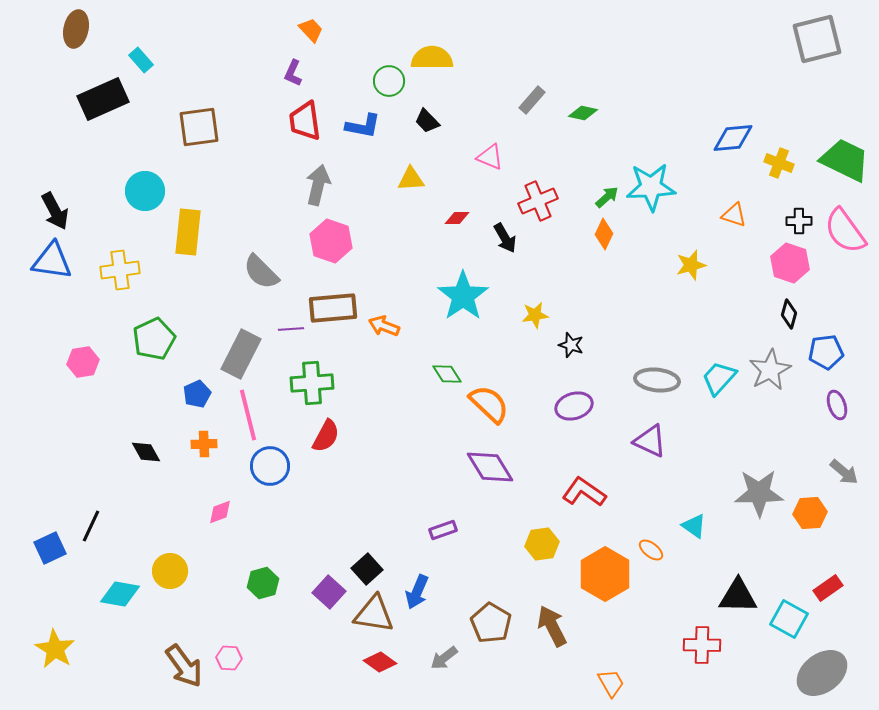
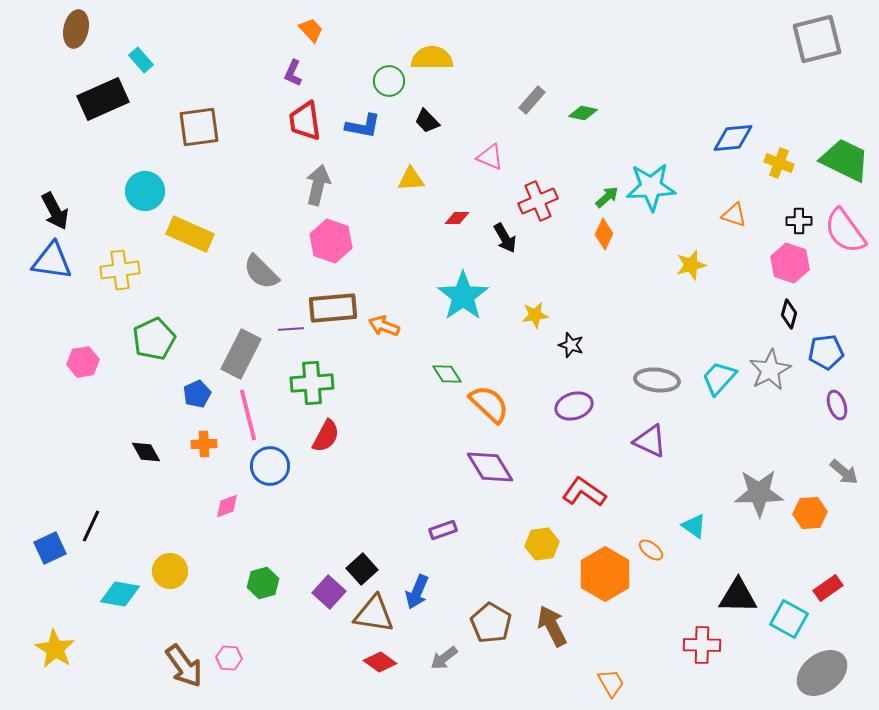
yellow rectangle at (188, 232): moved 2 px right, 2 px down; rotated 72 degrees counterclockwise
pink diamond at (220, 512): moved 7 px right, 6 px up
black square at (367, 569): moved 5 px left
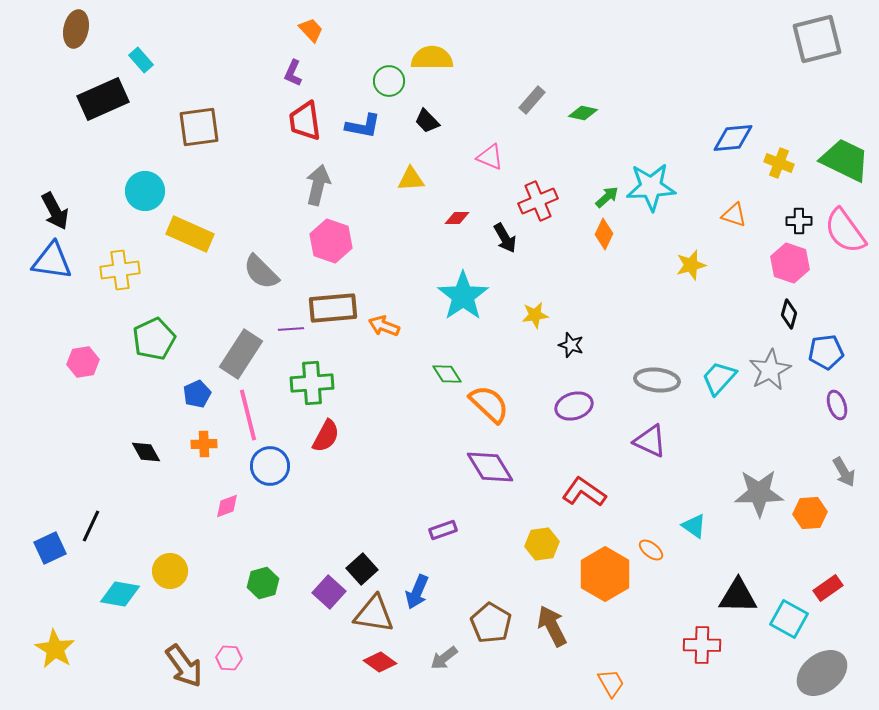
gray rectangle at (241, 354): rotated 6 degrees clockwise
gray arrow at (844, 472): rotated 20 degrees clockwise
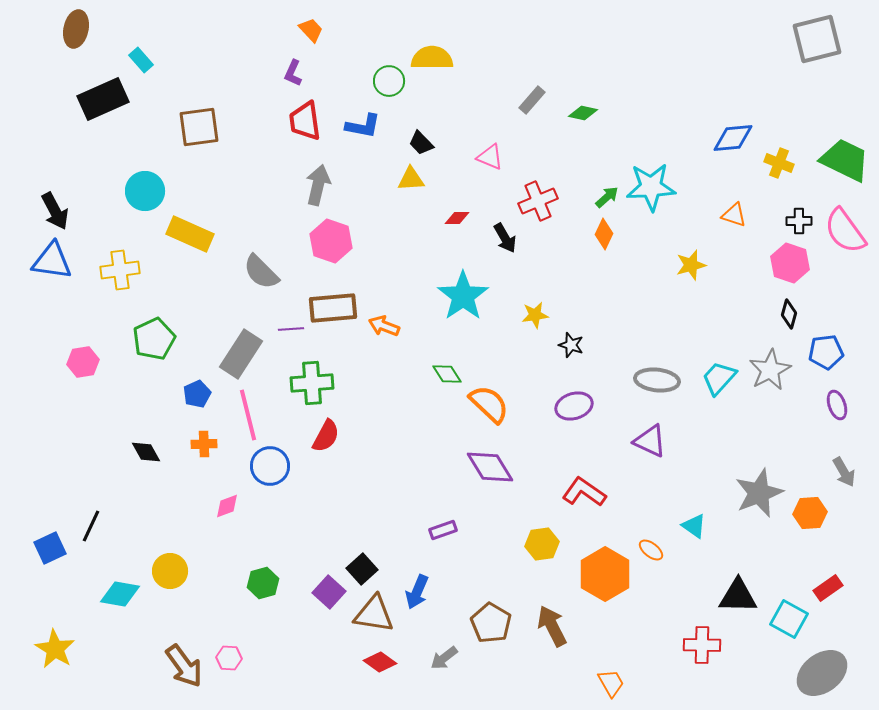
black trapezoid at (427, 121): moved 6 px left, 22 px down
gray star at (759, 493): rotated 21 degrees counterclockwise
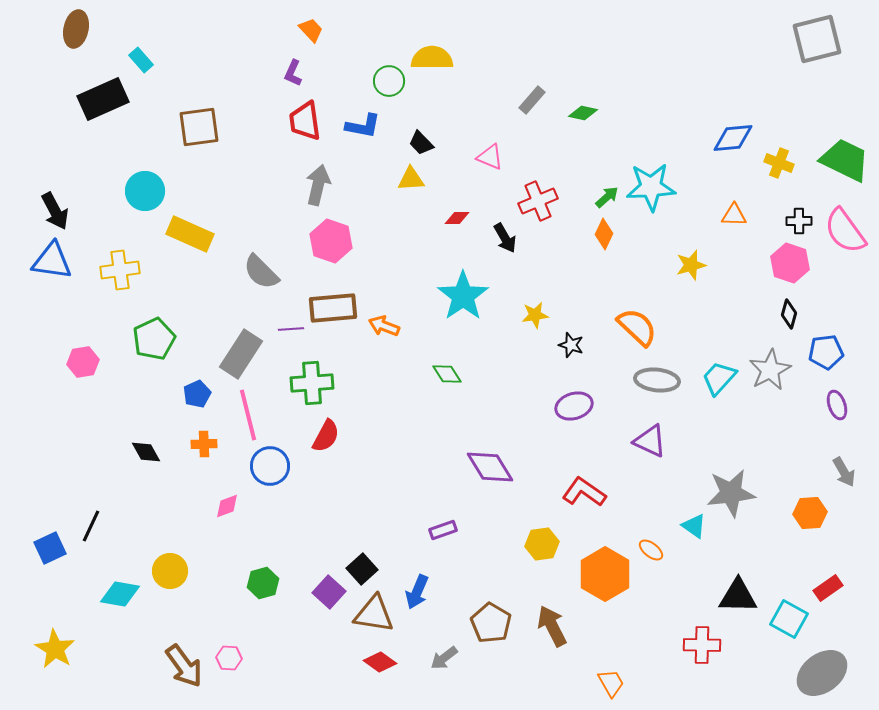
orange triangle at (734, 215): rotated 16 degrees counterclockwise
orange semicircle at (489, 404): moved 148 px right, 77 px up
gray star at (759, 493): moved 28 px left; rotated 15 degrees clockwise
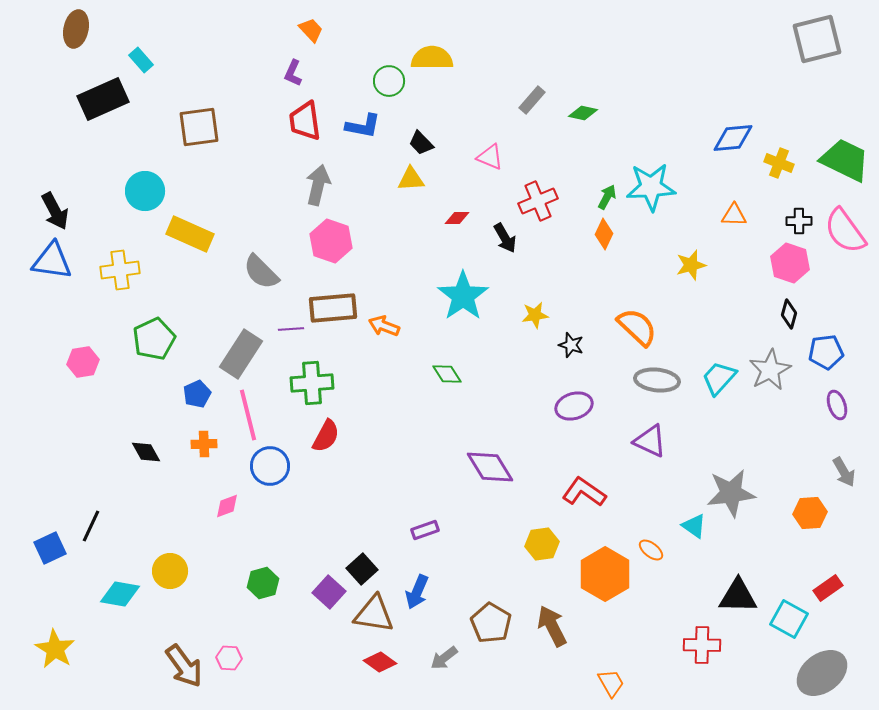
green arrow at (607, 197): rotated 20 degrees counterclockwise
purple rectangle at (443, 530): moved 18 px left
